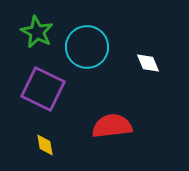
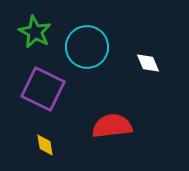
green star: moved 2 px left
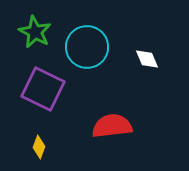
white diamond: moved 1 px left, 4 px up
yellow diamond: moved 6 px left, 2 px down; rotated 30 degrees clockwise
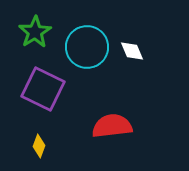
green star: rotated 12 degrees clockwise
white diamond: moved 15 px left, 8 px up
yellow diamond: moved 1 px up
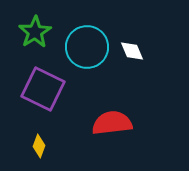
red semicircle: moved 3 px up
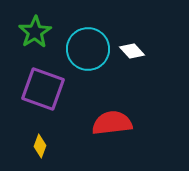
cyan circle: moved 1 px right, 2 px down
white diamond: rotated 20 degrees counterclockwise
purple square: rotated 6 degrees counterclockwise
yellow diamond: moved 1 px right
